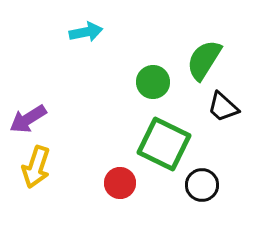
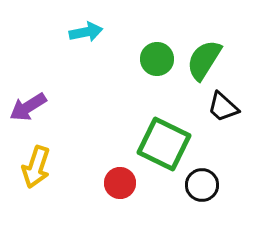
green circle: moved 4 px right, 23 px up
purple arrow: moved 12 px up
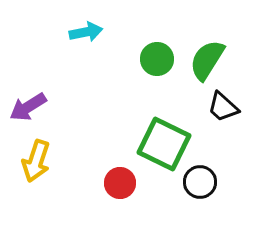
green semicircle: moved 3 px right
yellow arrow: moved 6 px up
black circle: moved 2 px left, 3 px up
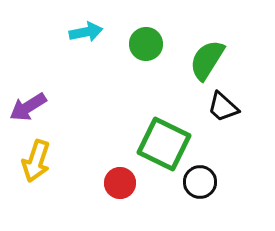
green circle: moved 11 px left, 15 px up
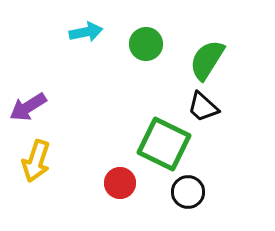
black trapezoid: moved 20 px left
black circle: moved 12 px left, 10 px down
